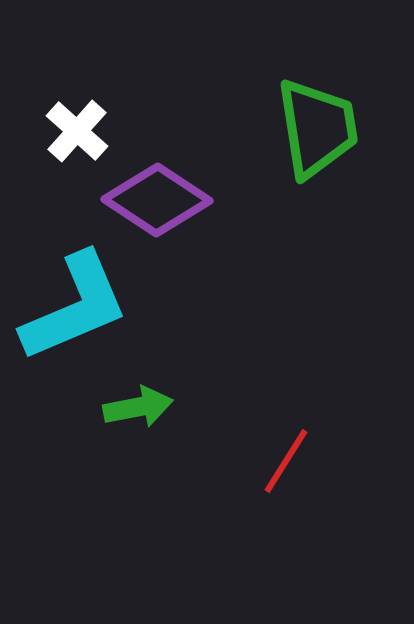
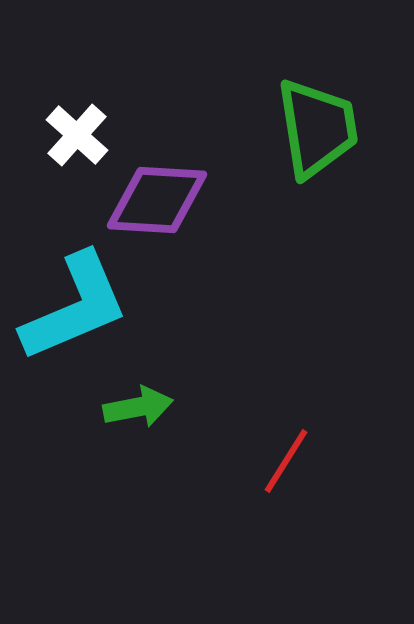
white cross: moved 4 px down
purple diamond: rotated 30 degrees counterclockwise
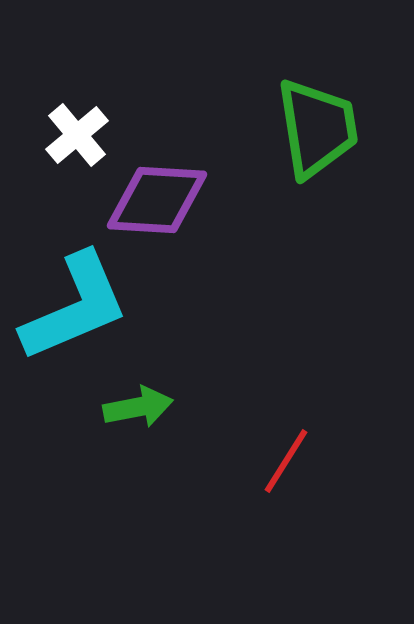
white cross: rotated 8 degrees clockwise
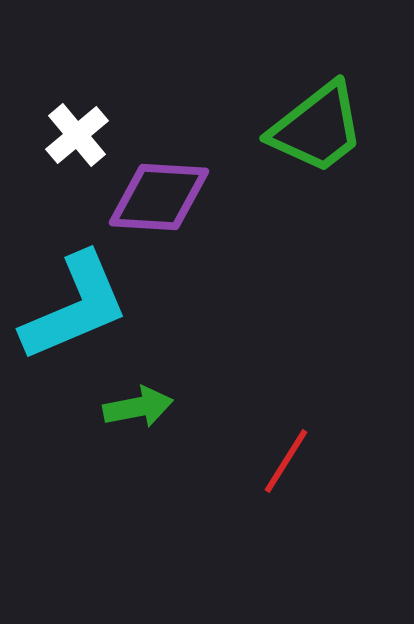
green trapezoid: rotated 61 degrees clockwise
purple diamond: moved 2 px right, 3 px up
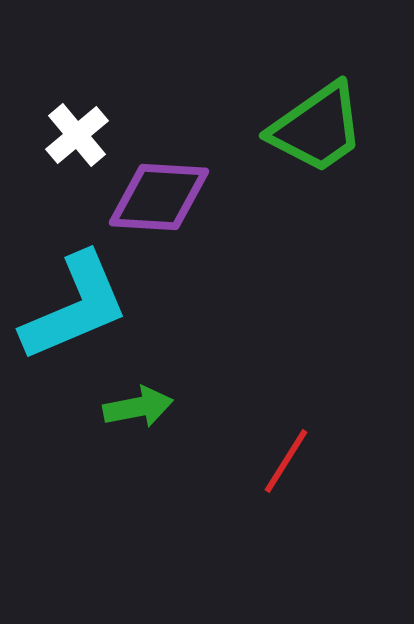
green trapezoid: rotated 3 degrees clockwise
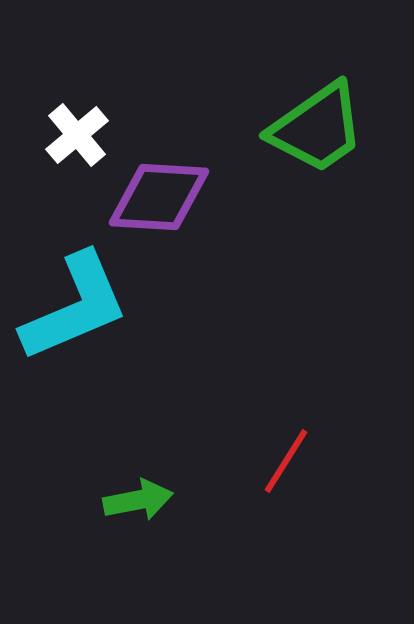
green arrow: moved 93 px down
